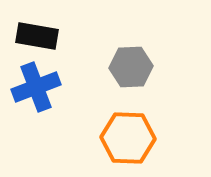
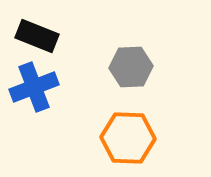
black rectangle: rotated 12 degrees clockwise
blue cross: moved 2 px left
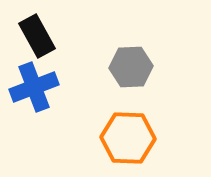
black rectangle: rotated 39 degrees clockwise
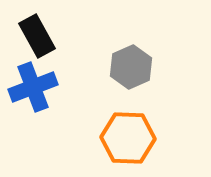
gray hexagon: rotated 21 degrees counterclockwise
blue cross: moved 1 px left
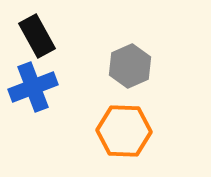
gray hexagon: moved 1 px left, 1 px up
orange hexagon: moved 4 px left, 7 px up
